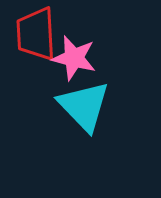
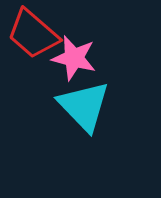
red trapezoid: moved 3 px left; rotated 46 degrees counterclockwise
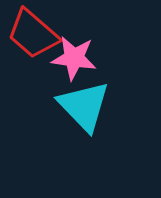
pink star: rotated 6 degrees counterclockwise
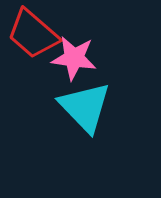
cyan triangle: moved 1 px right, 1 px down
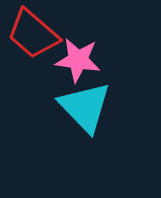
pink star: moved 4 px right, 2 px down
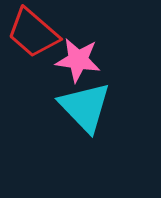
red trapezoid: moved 1 px up
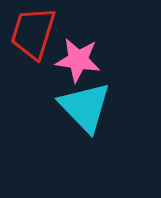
red trapezoid: rotated 66 degrees clockwise
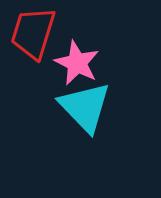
pink star: moved 1 px left, 3 px down; rotated 18 degrees clockwise
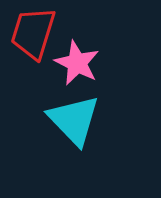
cyan triangle: moved 11 px left, 13 px down
